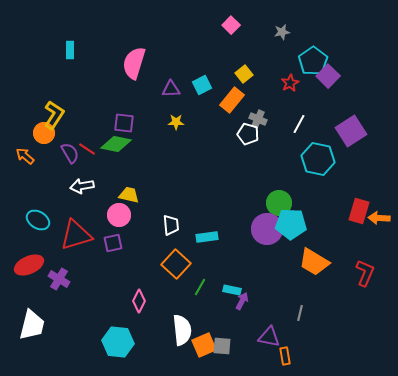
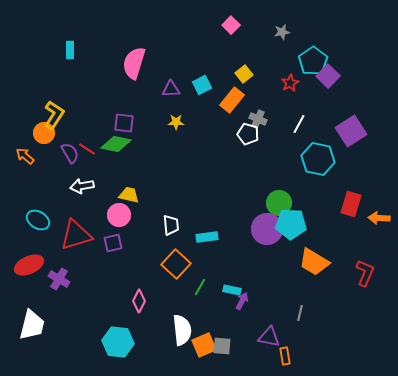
red rectangle at (359, 211): moved 8 px left, 7 px up
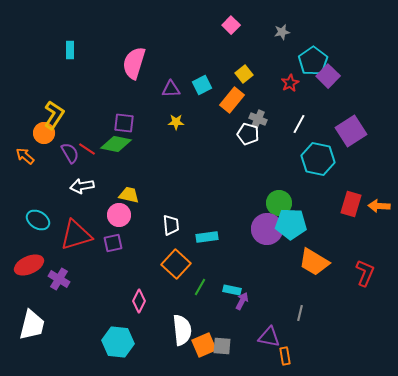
orange arrow at (379, 218): moved 12 px up
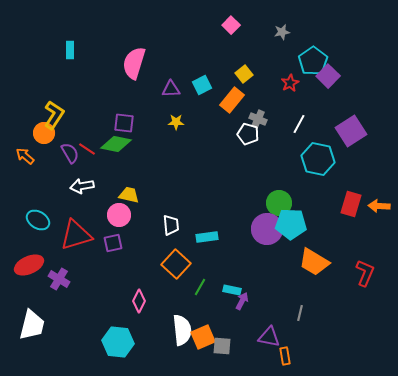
orange square at (204, 345): moved 1 px left, 8 px up
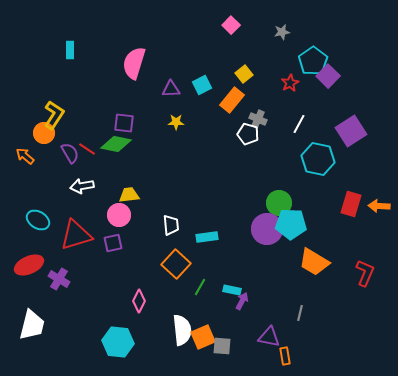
yellow trapezoid at (129, 195): rotated 20 degrees counterclockwise
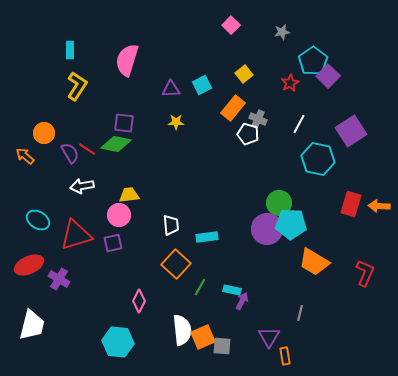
pink semicircle at (134, 63): moved 7 px left, 3 px up
orange rectangle at (232, 100): moved 1 px right, 8 px down
yellow L-shape at (54, 115): moved 23 px right, 29 px up
purple triangle at (269, 337): rotated 50 degrees clockwise
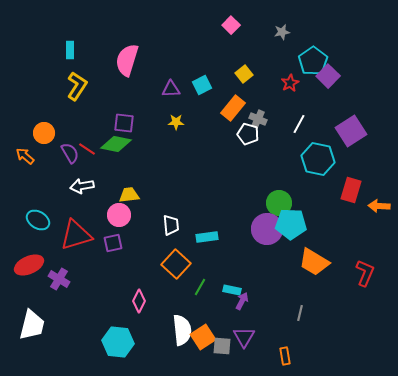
red rectangle at (351, 204): moved 14 px up
orange square at (203, 337): rotated 10 degrees counterclockwise
purple triangle at (269, 337): moved 25 px left
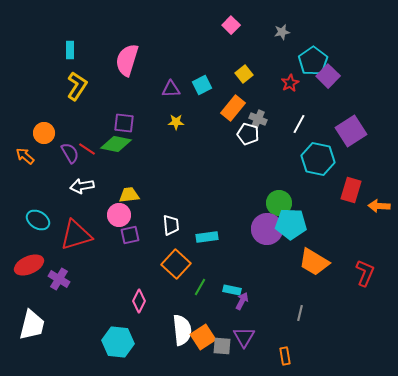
purple square at (113, 243): moved 17 px right, 8 px up
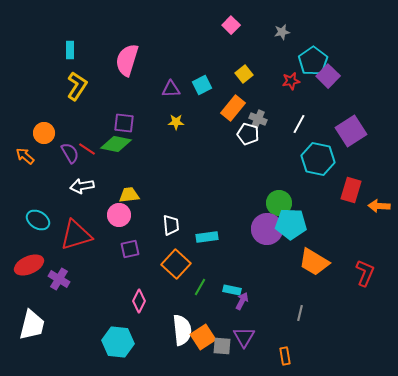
red star at (290, 83): moved 1 px right, 2 px up; rotated 18 degrees clockwise
purple square at (130, 235): moved 14 px down
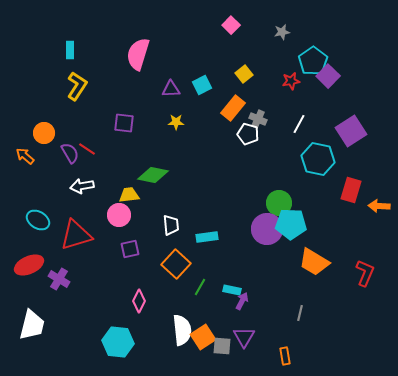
pink semicircle at (127, 60): moved 11 px right, 6 px up
green diamond at (116, 144): moved 37 px right, 31 px down
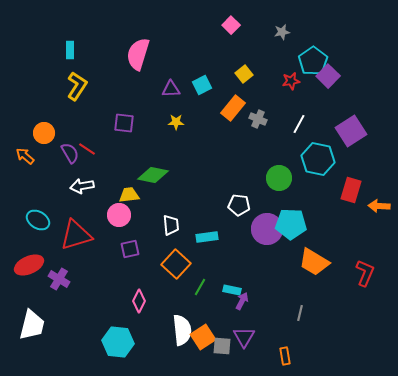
white pentagon at (248, 134): moved 9 px left, 71 px down; rotated 10 degrees counterclockwise
green circle at (279, 203): moved 25 px up
